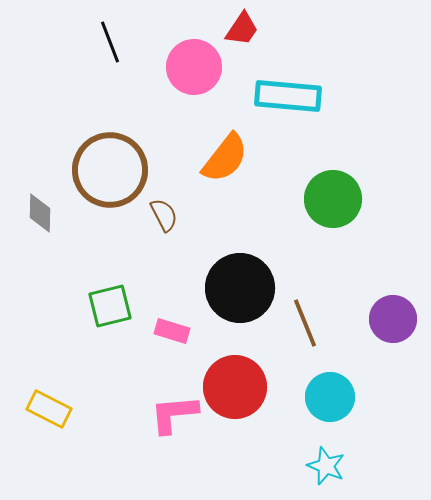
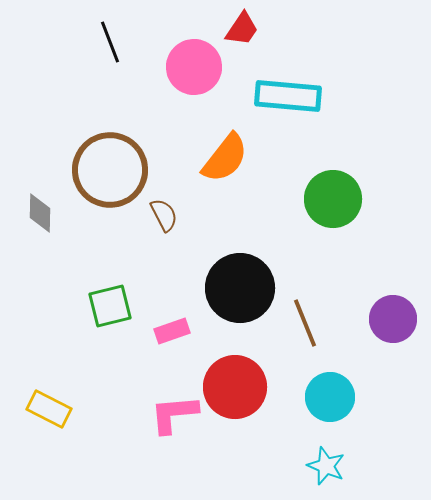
pink rectangle: rotated 36 degrees counterclockwise
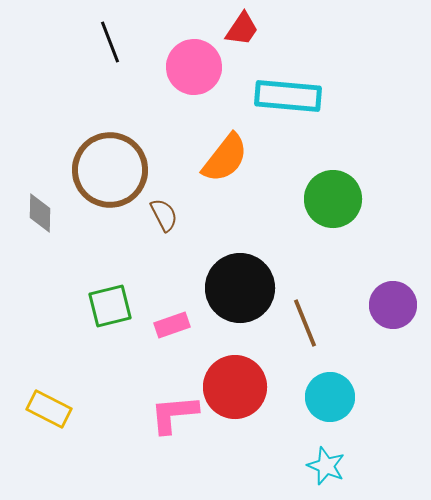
purple circle: moved 14 px up
pink rectangle: moved 6 px up
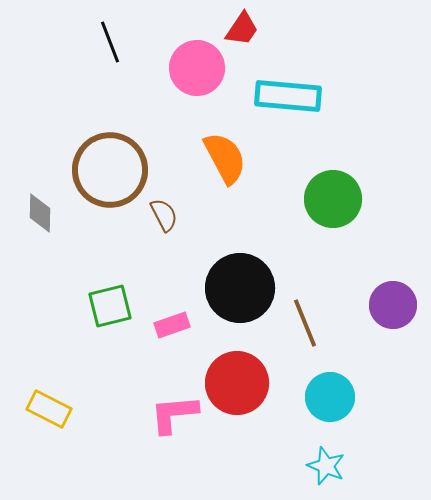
pink circle: moved 3 px right, 1 px down
orange semicircle: rotated 66 degrees counterclockwise
red circle: moved 2 px right, 4 px up
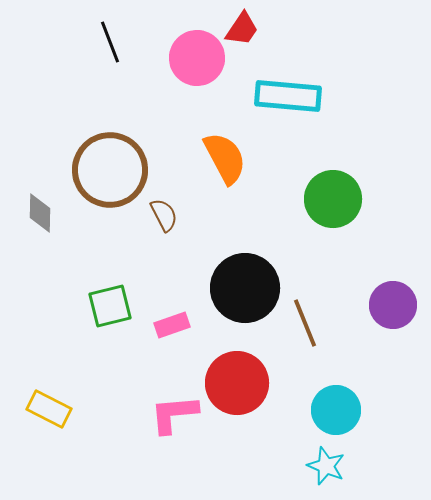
pink circle: moved 10 px up
black circle: moved 5 px right
cyan circle: moved 6 px right, 13 px down
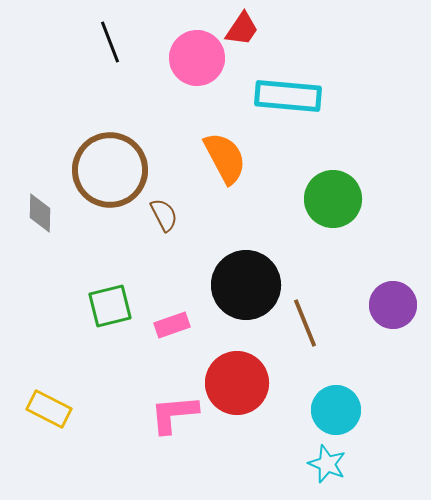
black circle: moved 1 px right, 3 px up
cyan star: moved 1 px right, 2 px up
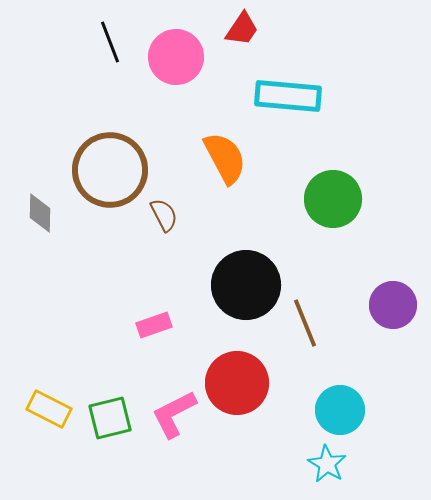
pink circle: moved 21 px left, 1 px up
green square: moved 112 px down
pink rectangle: moved 18 px left
cyan circle: moved 4 px right
pink L-shape: rotated 22 degrees counterclockwise
cyan star: rotated 9 degrees clockwise
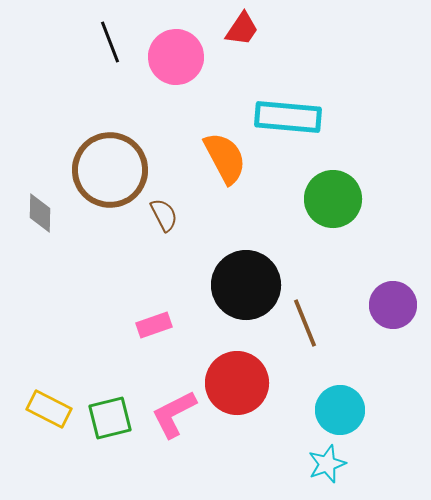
cyan rectangle: moved 21 px down
cyan star: rotated 21 degrees clockwise
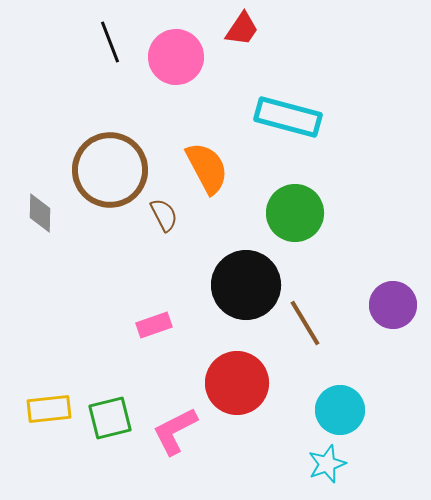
cyan rectangle: rotated 10 degrees clockwise
orange semicircle: moved 18 px left, 10 px down
green circle: moved 38 px left, 14 px down
brown line: rotated 9 degrees counterclockwise
yellow rectangle: rotated 33 degrees counterclockwise
pink L-shape: moved 1 px right, 17 px down
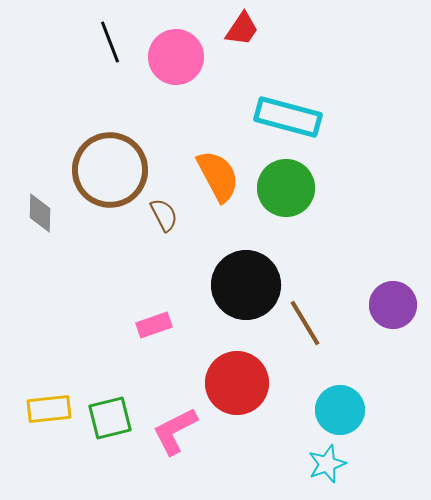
orange semicircle: moved 11 px right, 8 px down
green circle: moved 9 px left, 25 px up
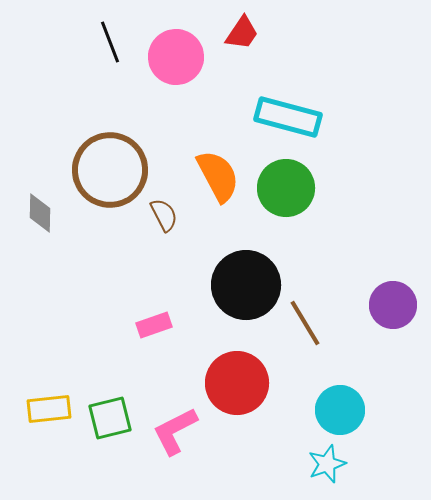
red trapezoid: moved 4 px down
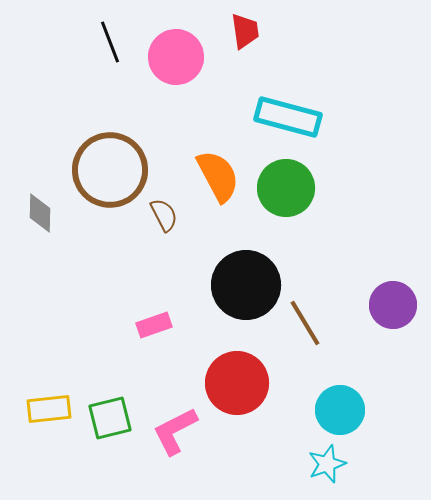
red trapezoid: moved 3 px right, 2 px up; rotated 42 degrees counterclockwise
